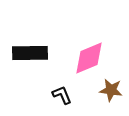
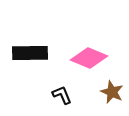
pink diamond: rotated 45 degrees clockwise
brown star: moved 1 px right, 2 px down; rotated 15 degrees clockwise
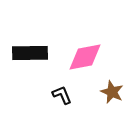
pink diamond: moved 4 px left, 1 px up; rotated 33 degrees counterclockwise
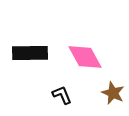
pink diamond: rotated 72 degrees clockwise
brown star: moved 1 px right, 1 px down
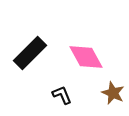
black rectangle: rotated 44 degrees counterclockwise
pink diamond: moved 1 px right
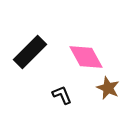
black rectangle: moved 1 px up
brown star: moved 5 px left, 5 px up
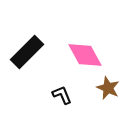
black rectangle: moved 3 px left
pink diamond: moved 1 px left, 2 px up
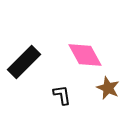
black rectangle: moved 3 px left, 10 px down
black L-shape: rotated 15 degrees clockwise
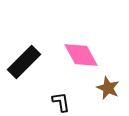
pink diamond: moved 4 px left
black L-shape: moved 1 px left, 7 px down
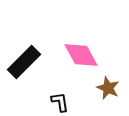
black L-shape: moved 1 px left
